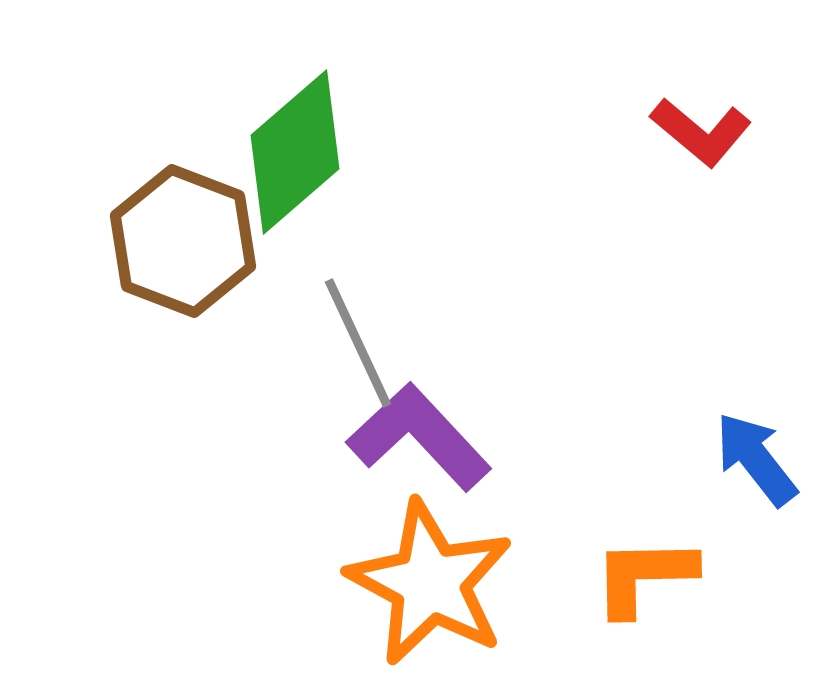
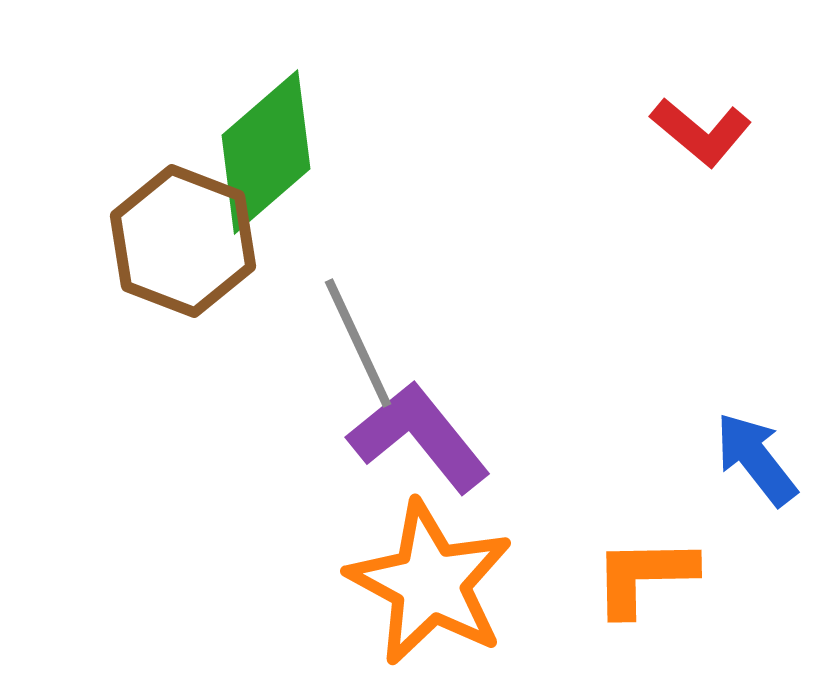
green diamond: moved 29 px left
purple L-shape: rotated 4 degrees clockwise
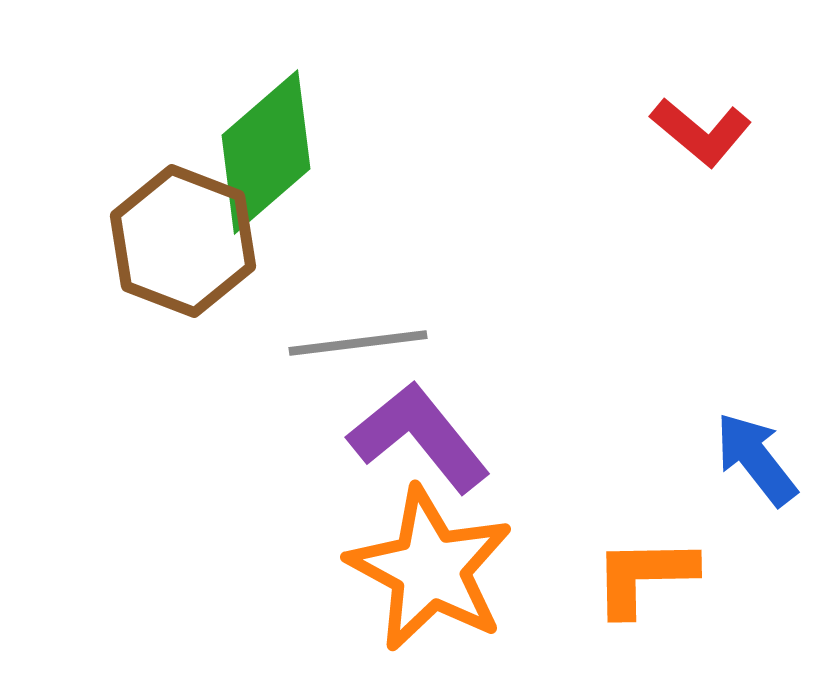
gray line: rotated 72 degrees counterclockwise
orange star: moved 14 px up
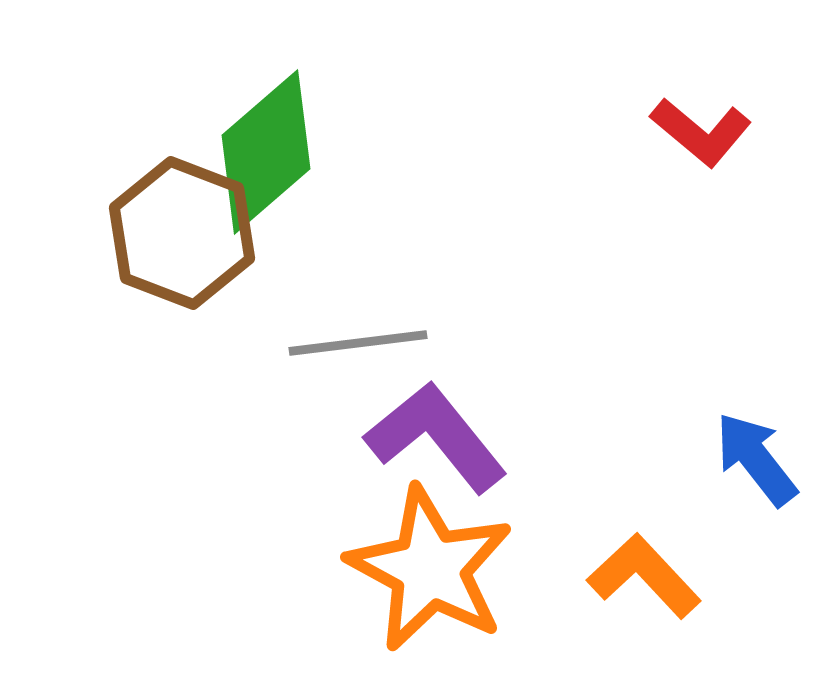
brown hexagon: moved 1 px left, 8 px up
purple L-shape: moved 17 px right
orange L-shape: rotated 48 degrees clockwise
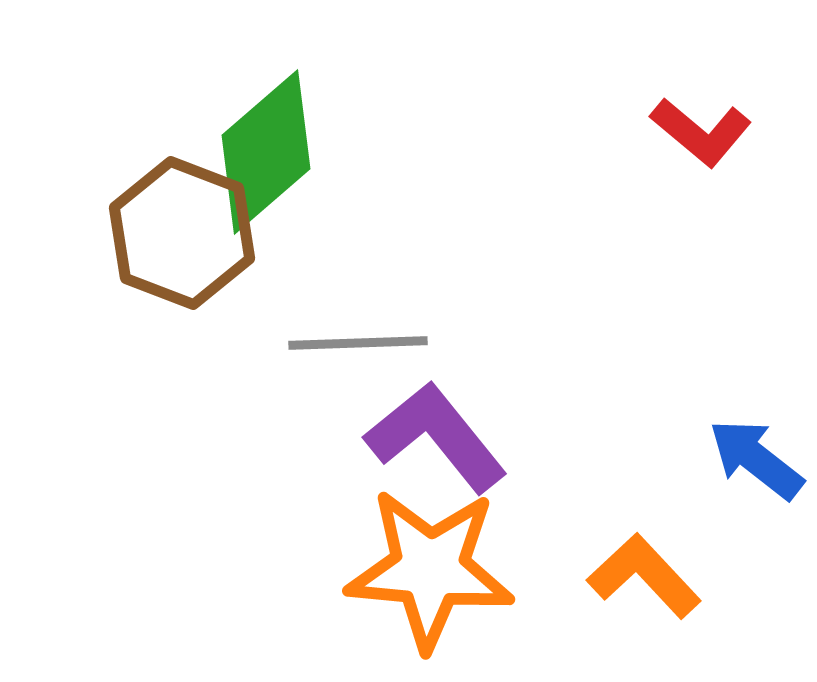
gray line: rotated 5 degrees clockwise
blue arrow: rotated 14 degrees counterclockwise
orange star: rotated 23 degrees counterclockwise
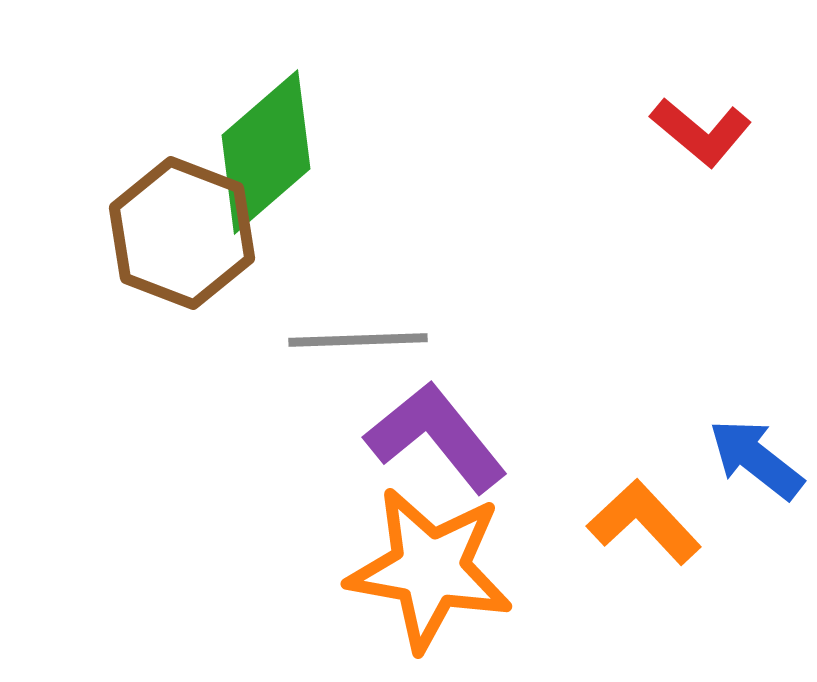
gray line: moved 3 px up
orange star: rotated 5 degrees clockwise
orange L-shape: moved 54 px up
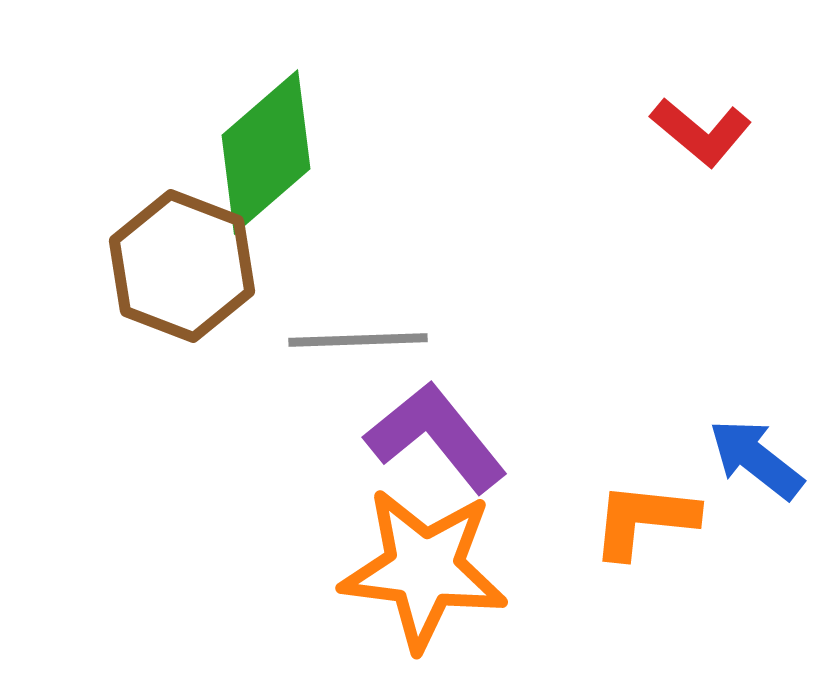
brown hexagon: moved 33 px down
orange L-shape: moved 2 px up; rotated 41 degrees counterclockwise
orange star: moved 6 px left; rotated 3 degrees counterclockwise
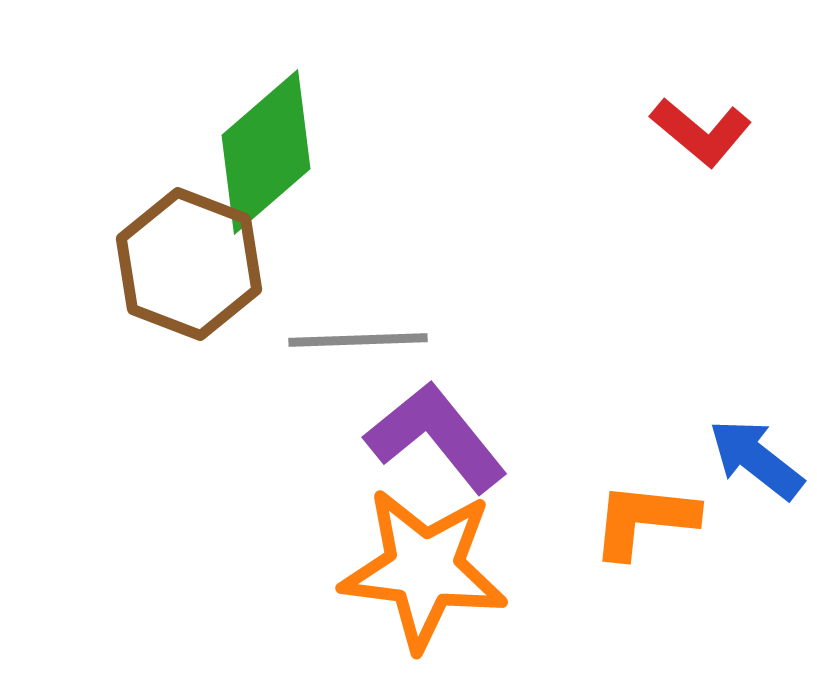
brown hexagon: moved 7 px right, 2 px up
